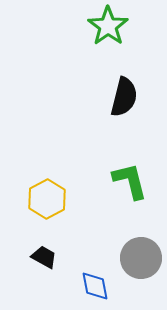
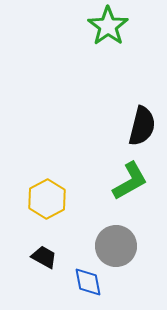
black semicircle: moved 18 px right, 29 px down
green L-shape: rotated 75 degrees clockwise
gray circle: moved 25 px left, 12 px up
blue diamond: moved 7 px left, 4 px up
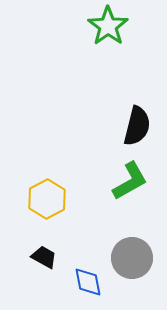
black semicircle: moved 5 px left
gray circle: moved 16 px right, 12 px down
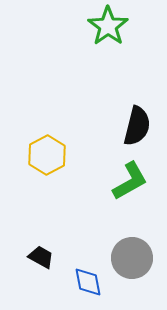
yellow hexagon: moved 44 px up
black trapezoid: moved 3 px left
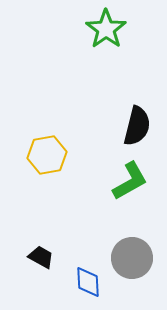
green star: moved 2 px left, 3 px down
yellow hexagon: rotated 18 degrees clockwise
blue diamond: rotated 8 degrees clockwise
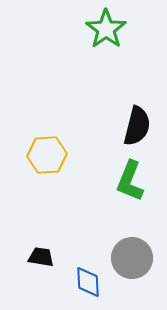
yellow hexagon: rotated 6 degrees clockwise
green L-shape: rotated 141 degrees clockwise
black trapezoid: rotated 20 degrees counterclockwise
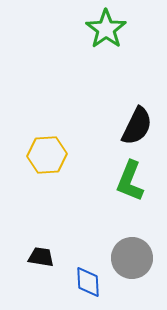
black semicircle: rotated 12 degrees clockwise
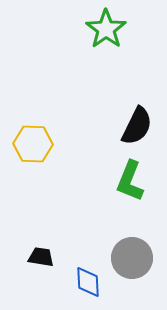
yellow hexagon: moved 14 px left, 11 px up; rotated 6 degrees clockwise
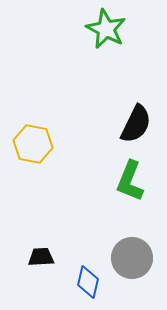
green star: rotated 9 degrees counterclockwise
black semicircle: moved 1 px left, 2 px up
yellow hexagon: rotated 9 degrees clockwise
black trapezoid: rotated 12 degrees counterclockwise
blue diamond: rotated 16 degrees clockwise
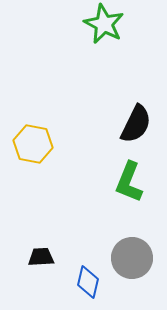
green star: moved 2 px left, 5 px up
green L-shape: moved 1 px left, 1 px down
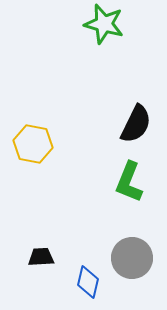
green star: rotated 12 degrees counterclockwise
